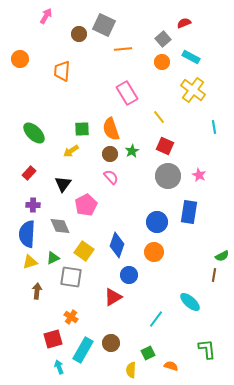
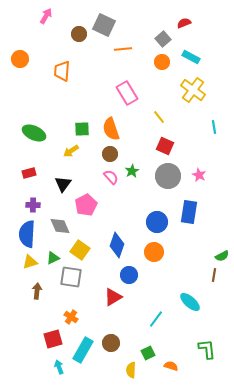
green ellipse at (34, 133): rotated 20 degrees counterclockwise
green star at (132, 151): moved 20 px down
red rectangle at (29, 173): rotated 32 degrees clockwise
yellow square at (84, 251): moved 4 px left, 1 px up
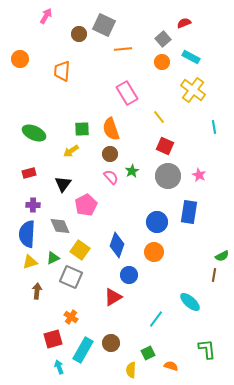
gray square at (71, 277): rotated 15 degrees clockwise
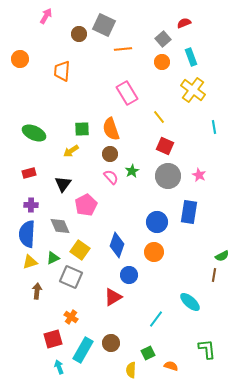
cyan rectangle at (191, 57): rotated 42 degrees clockwise
purple cross at (33, 205): moved 2 px left
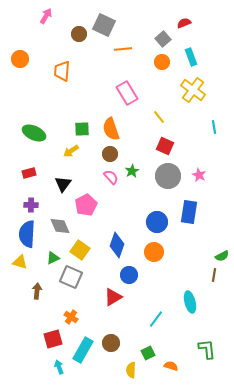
yellow triangle at (30, 262): moved 10 px left; rotated 35 degrees clockwise
cyan ellipse at (190, 302): rotated 35 degrees clockwise
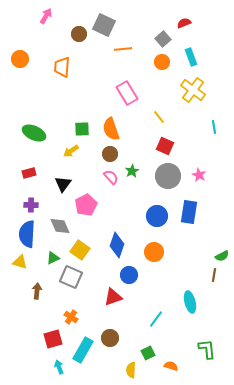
orange trapezoid at (62, 71): moved 4 px up
blue circle at (157, 222): moved 6 px up
red triangle at (113, 297): rotated 12 degrees clockwise
brown circle at (111, 343): moved 1 px left, 5 px up
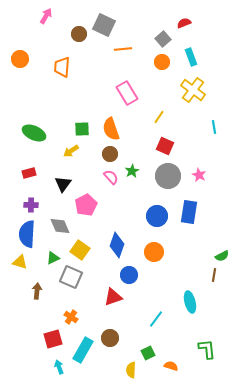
yellow line at (159, 117): rotated 72 degrees clockwise
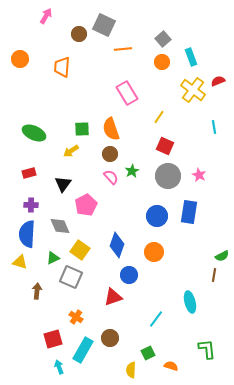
red semicircle at (184, 23): moved 34 px right, 58 px down
orange cross at (71, 317): moved 5 px right
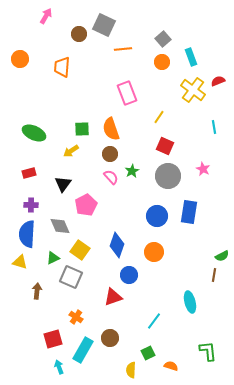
pink rectangle at (127, 93): rotated 10 degrees clockwise
pink star at (199, 175): moved 4 px right, 6 px up
cyan line at (156, 319): moved 2 px left, 2 px down
green L-shape at (207, 349): moved 1 px right, 2 px down
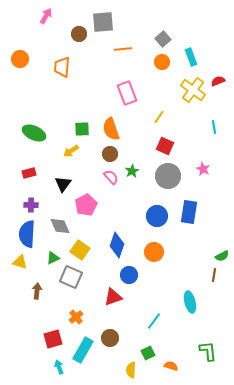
gray square at (104, 25): moved 1 px left, 3 px up; rotated 30 degrees counterclockwise
orange cross at (76, 317): rotated 16 degrees clockwise
